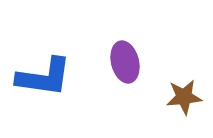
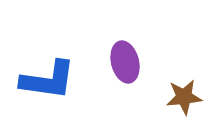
blue L-shape: moved 4 px right, 3 px down
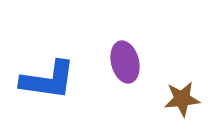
brown star: moved 2 px left, 2 px down
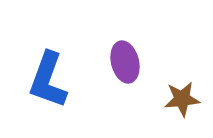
blue L-shape: rotated 102 degrees clockwise
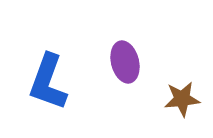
blue L-shape: moved 2 px down
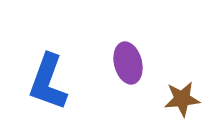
purple ellipse: moved 3 px right, 1 px down
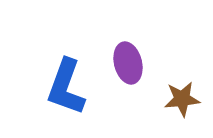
blue L-shape: moved 18 px right, 5 px down
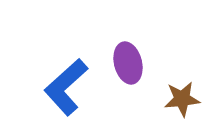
blue L-shape: rotated 28 degrees clockwise
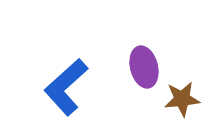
purple ellipse: moved 16 px right, 4 px down
